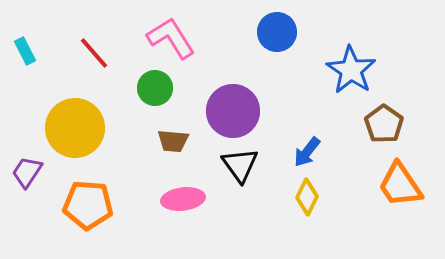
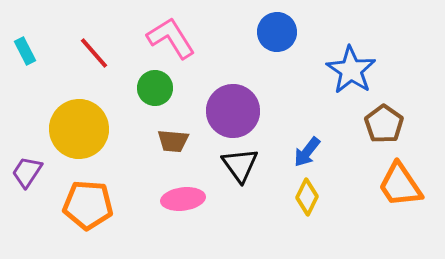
yellow circle: moved 4 px right, 1 px down
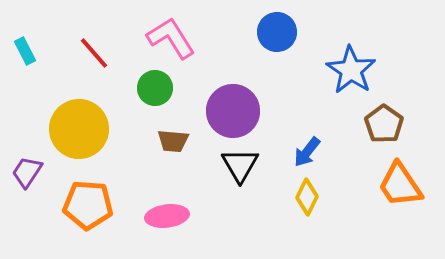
black triangle: rotated 6 degrees clockwise
pink ellipse: moved 16 px left, 17 px down
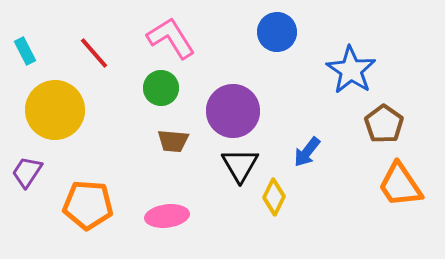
green circle: moved 6 px right
yellow circle: moved 24 px left, 19 px up
yellow diamond: moved 33 px left
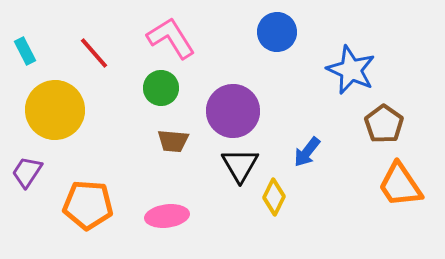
blue star: rotated 9 degrees counterclockwise
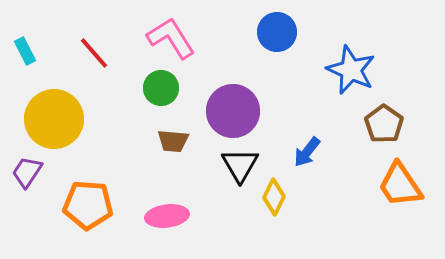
yellow circle: moved 1 px left, 9 px down
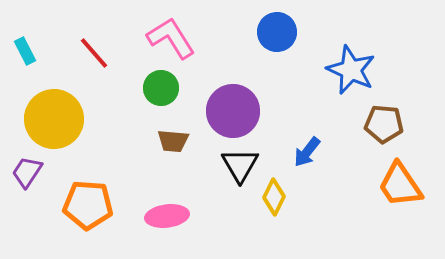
brown pentagon: rotated 30 degrees counterclockwise
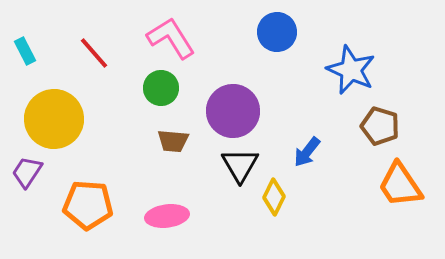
brown pentagon: moved 4 px left, 2 px down; rotated 12 degrees clockwise
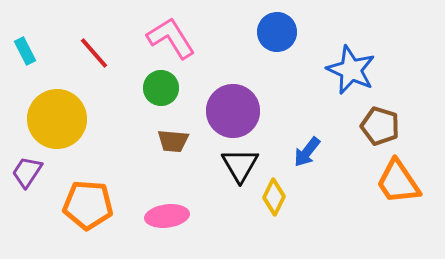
yellow circle: moved 3 px right
orange trapezoid: moved 2 px left, 3 px up
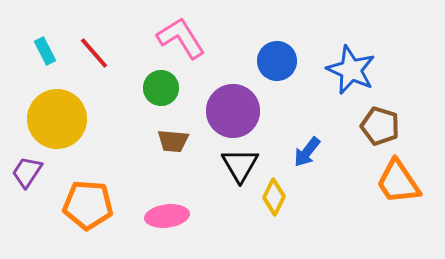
blue circle: moved 29 px down
pink L-shape: moved 10 px right
cyan rectangle: moved 20 px right
